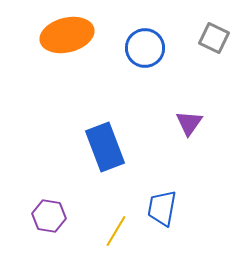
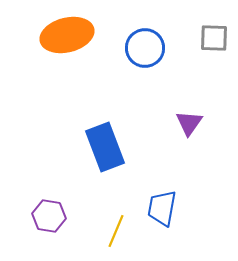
gray square: rotated 24 degrees counterclockwise
yellow line: rotated 8 degrees counterclockwise
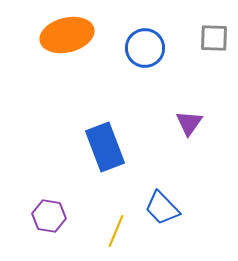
blue trapezoid: rotated 54 degrees counterclockwise
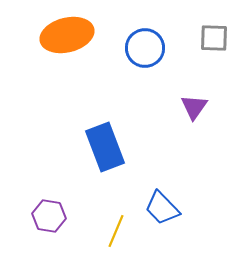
purple triangle: moved 5 px right, 16 px up
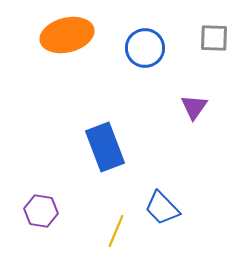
purple hexagon: moved 8 px left, 5 px up
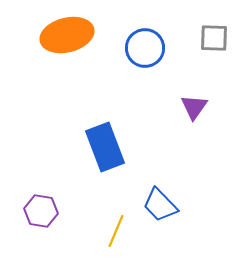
blue trapezoid: moved 2 px left, 3 px up
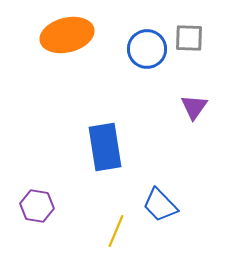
gray square: moved 25 px left
blue circle: moved 2 px right, 1 px down
blue rectangle: rotated 12 degrees clockwise
purple hexagon: moved 4 px left, 5 px up
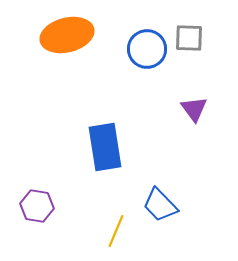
purple triangle: moved 2 px down; rotated 12 degrees counterclockwise
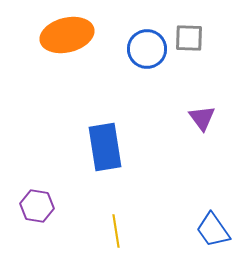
purple triangle: moved 8 px right, 9 px down
blue trapezoid: moved 53 px right, 25 px down; rotated 9 degrees clockwise
yellow line: rotated 32 degrees counterclockwise
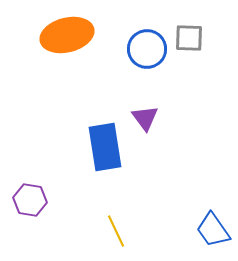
purple triangle: moved 57 px left
purple hexagon: moved 7 px left, 6 px up
yellow line: rotated 16 degrees counterclockwise
